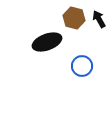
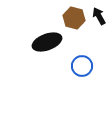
black arrow: moved 3 px up
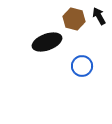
brown hexagon: moved 1 px down
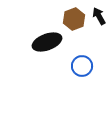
brown hexagon: rotated 25 degrees clockwise
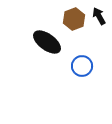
black ellipse: rotated 56 degrees clockwise
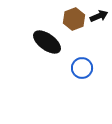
black arrow: rotated 96 degrees clockwise
blue circle: moved 2 px down
